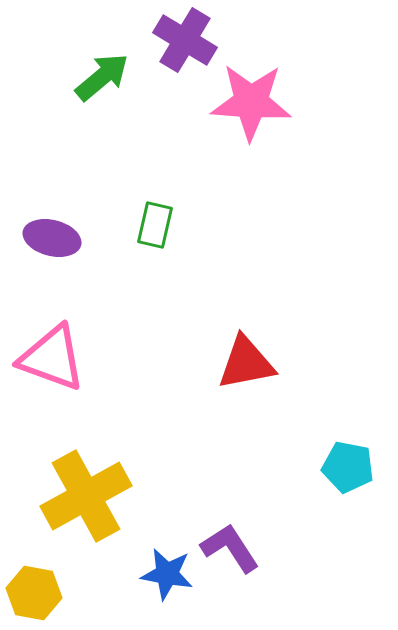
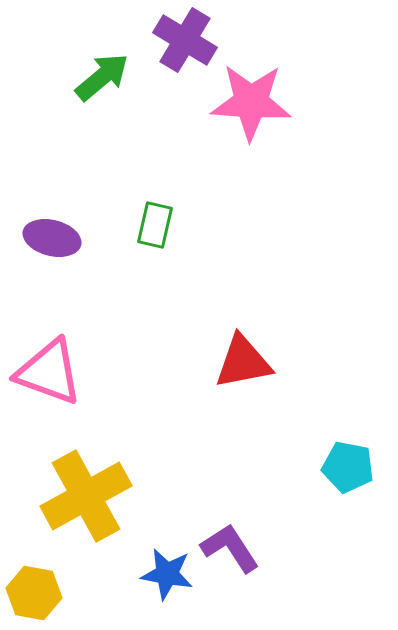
pink triangle: moved 3 px left, 14 px down
red triangle: moved 3 px left, 1 px up
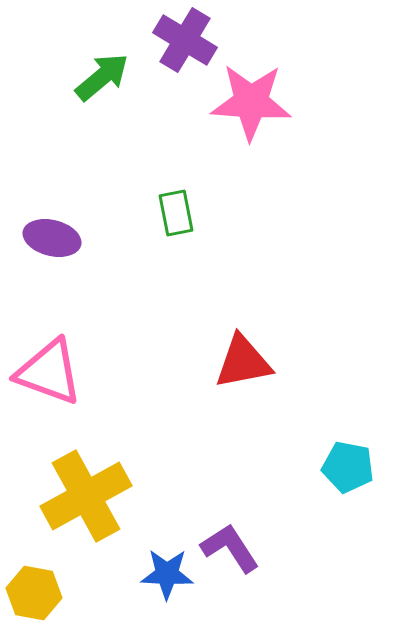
green rectangle: moved 21 px right, 12 px up; rotated 24 degrees counterclockwise
blue star: rotated 8 degrees counterclockwise
